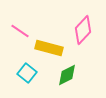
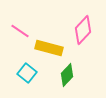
green diamond: rotated 20 degrees counterclockwise
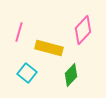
pink line: moved 1 px left, 1 px down; rotated 72 degrees clockwise
green diamond: moved 4 px right
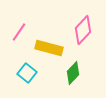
pink line: rotated 18 degrees clockwise
green diamond: moved 2 px right, 2 px up
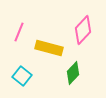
pink line: rotated 12 degrees counterclockwise
cyan square: moved 5 px left, 3 px down
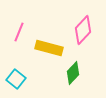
cyan square: moved 6 px left, 3 px down
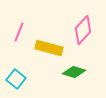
green diamond: moved 1 px right, 1 px up; rotated 65 degrees clockwise
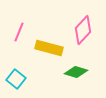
green diamond: moved 2 px right
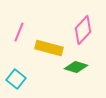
green diamond: moved 5 px up
